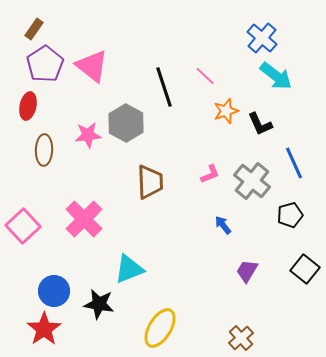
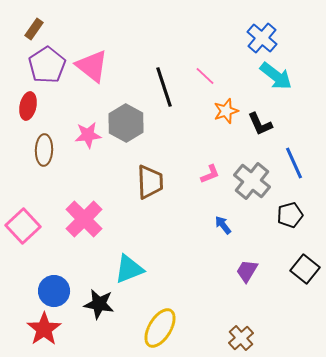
purple pentagon: moved 2 px right, 1 px down
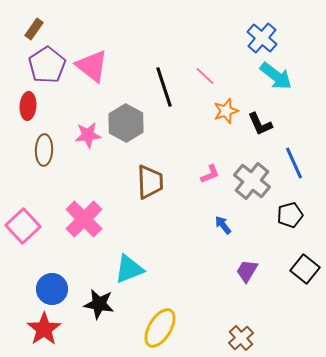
red ellipse: rotated 8 degrees counterclockwise
blue circle: moved 2 px left, 2 px up
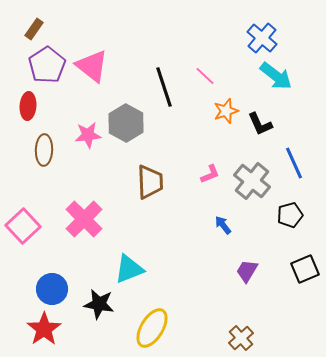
black square: rotated 28 degrees clockwise
yellow ellipse: moved 8 px left
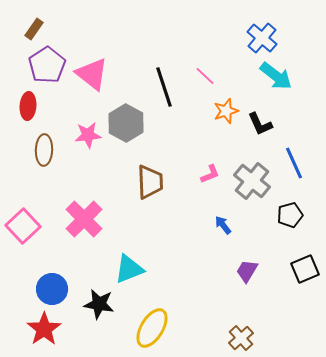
pink triangle: moved 8 px down
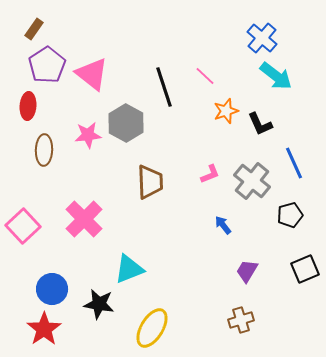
brown cross: moved 18 px up; rotated 25 degrees clockwise
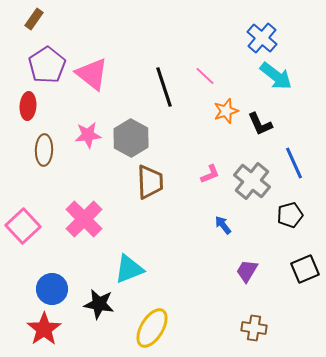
brown rectangle: moved 10 px up
gray hexagon: moved 5 px right, 15 px down
brown cross: moved 13 px right, 8 px down; rotated 25 degrees clockwise
